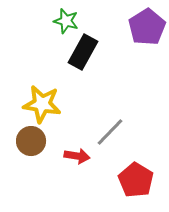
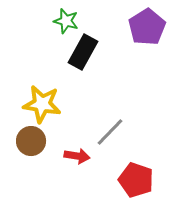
red pentagon: rotated 12 degrees counterclockwise
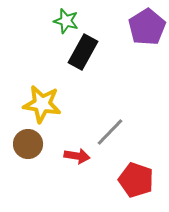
brown circle: moved 3 px left, 3 px down
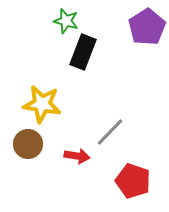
black rectangle: rotated 8 degrees counterclockwise
red pentagon: moved 3 px left, 1 px down
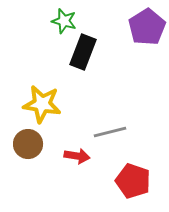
green star: moved 2 px left
gray line: rotated 32 degrees clockwise
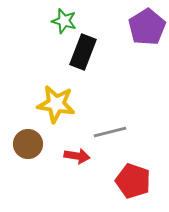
yellow star: moved 14 px right
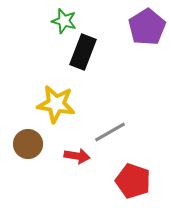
gray line: rotated 16 degrees counterclockwise
